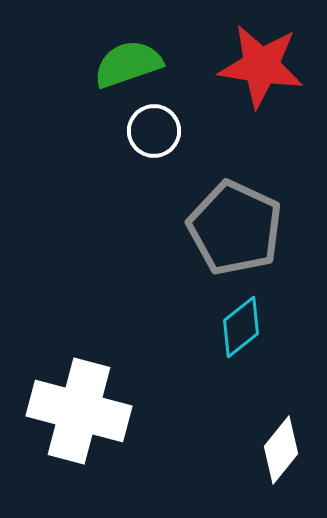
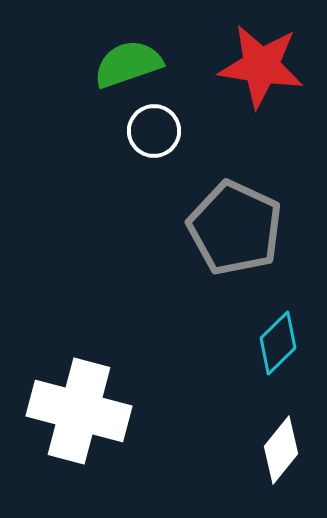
cyan diamond: moved 37 px right, 16 px down; rotated 6 degrees counterclockwise
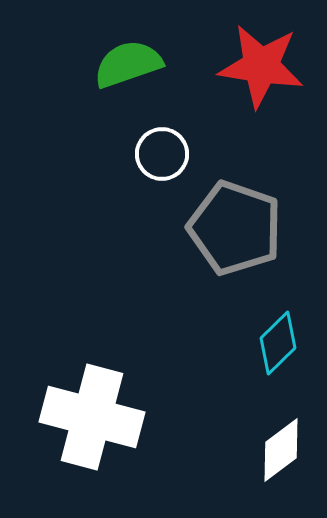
white circle: moved 8 px right, 23 px down
gray pentagon: rotated 6 degrees counterclockwise
white cross: moved 13 px right, 6 px down
white diamond: rotated 14 degrees clockwise
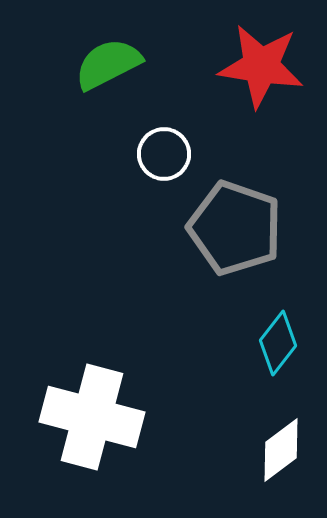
green semicircle: moved 20 px left; rotated 8 degrees counterclockwise
white circle: moved 2 px right
cyan diamond: rotated 8 degrees counterclockwise
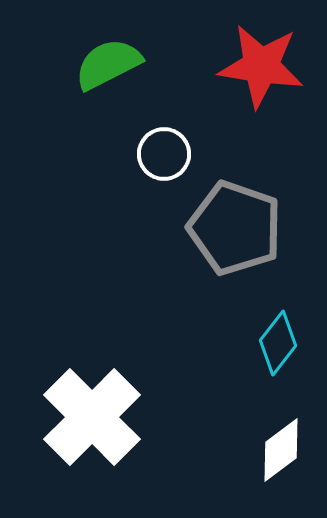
white cross: rotated 30 degrees clockwise
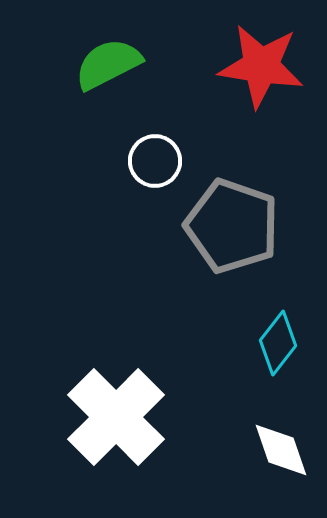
white circle: moved 9 px left, 7 px down
gray pentagon: moved 3 px left, 2 px up
white cross: moved 24 px right
white diamond: rotated 72 degrees counterclockwise
